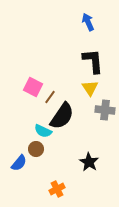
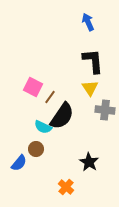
cyan semicircle: moved 4 px up
orange cross: moved 9 px right, 2 px up; rotated 21 degrees counterclockwise
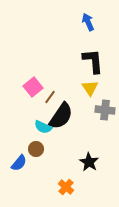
pink square: rotated 24 degrees clockwise
black semicircle: moved 1 px left
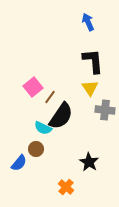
cyan semicircle: moved 1 px down
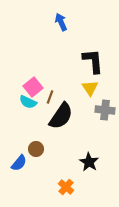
blue arrow: moved 27 px left
brown line: rotated 16 degrees counterclockwise
cyan semicircle: moved 15 px left, 26 px up
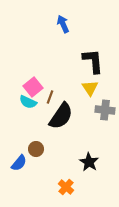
blue arrow: moved 2 px right, 2 px down
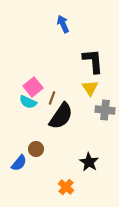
brown line: moved 2 px right, 1 px down
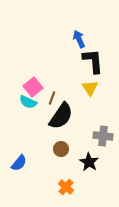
blue arrow: moved 16 px right, 15 px down
gray cross: moved 2 px left, 26 px down
brown circle: moved 25 px right
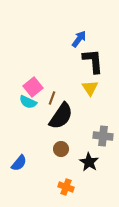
blue arrow: rotated 60 degrees clockwise
orange cross: rotated 21 degrees counterclockwise
